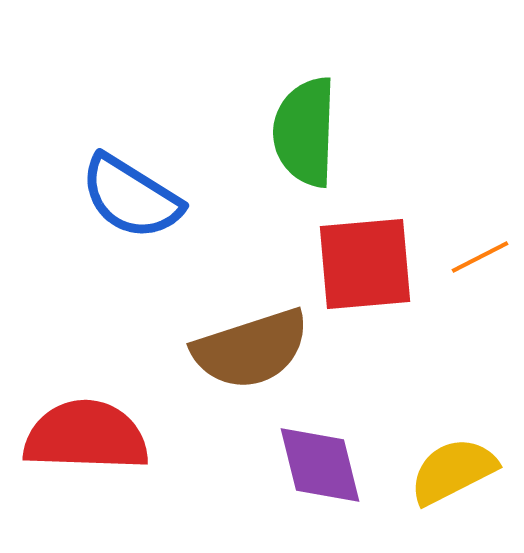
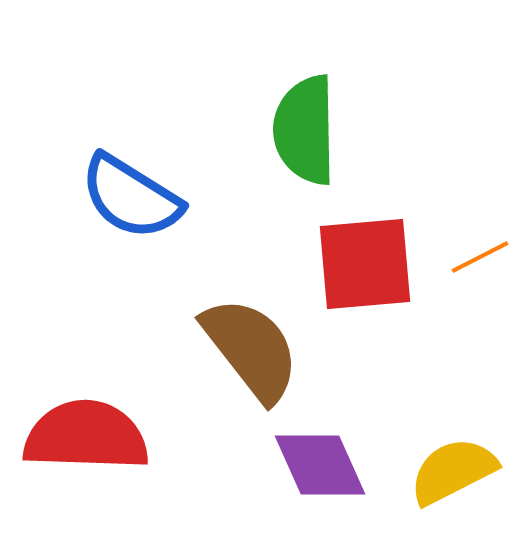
green semicircle: moved 2 px up; rotated 3 degrees counterclockwise
brown semicircle: rotated 110 degrees counterclockwise
purple diamond: rotated 10 degrees counterclockwise
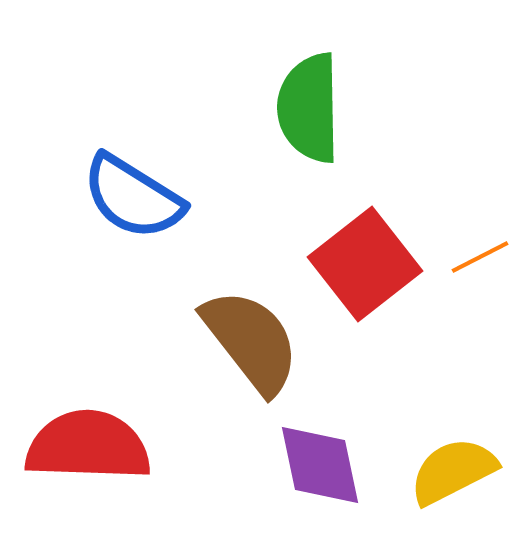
green semicircle: moved 4 px right, 22 px up
blue semicircle: moved 2 px right
red square: rotated 33 degrees counterclockwise
brown semicircle: moved 8 px up
red semicircle: moved 2 px right, 10 px down
purple diamond: rotated 12 degrees clockwise
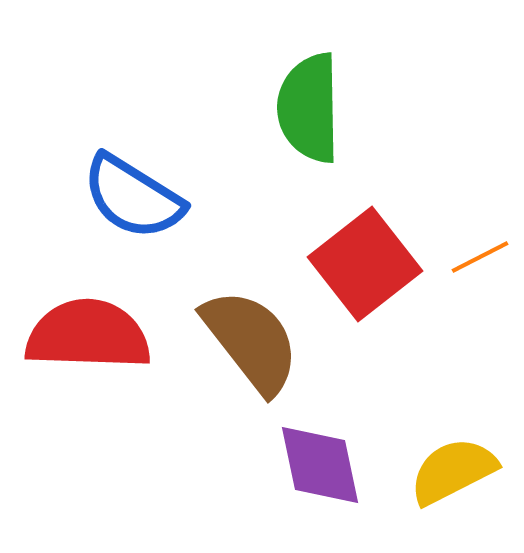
red semicircle: moved 111 px up
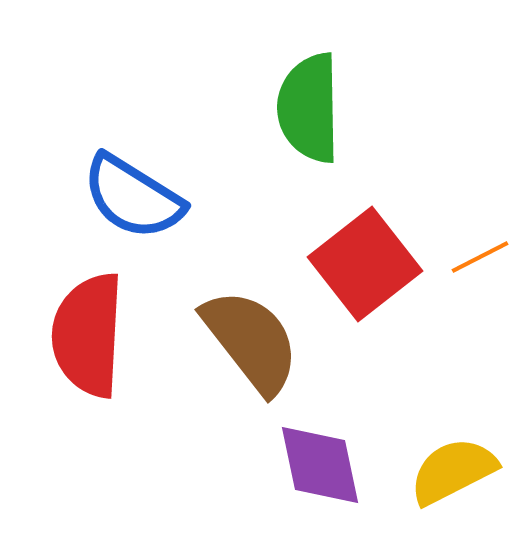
red semicircle: rotated 89 degrees counterclockwise
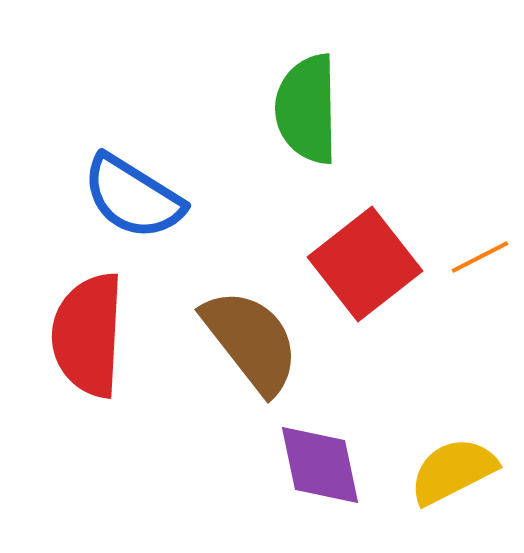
green semicircle: moved 2 px left, 1 px down
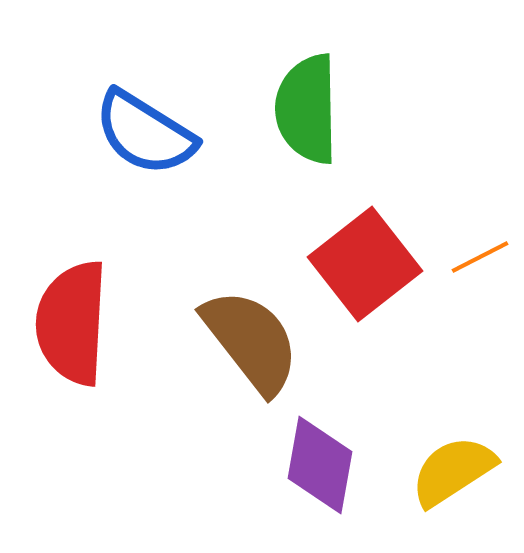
blue semicircle: moved 12 px right, 64 px up
red semicircle: moved 16 px left, 12 px up
purple diamond: rotated 22 degrees clockwise
yellow semicircle: rotated 6 degrees counterclockwise
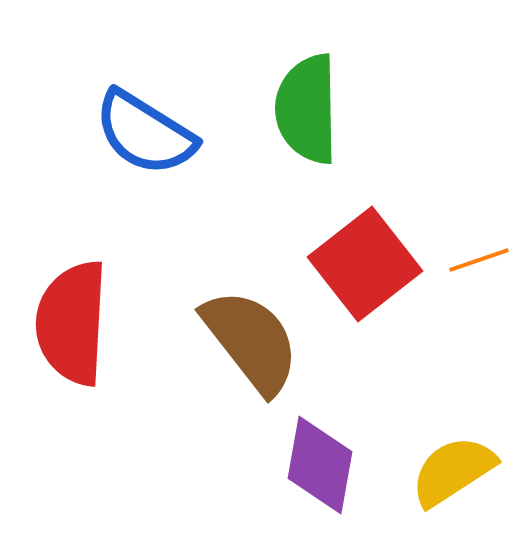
orange line: moved 1 px left, 3 px down; rotated 8 degrees clockwise
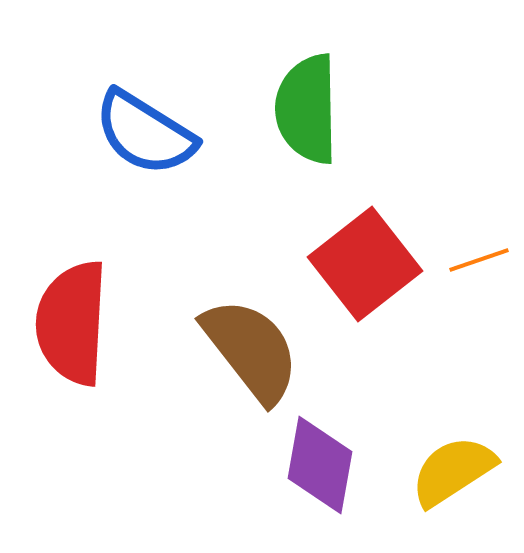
brown semicircle: moved 9 px down
